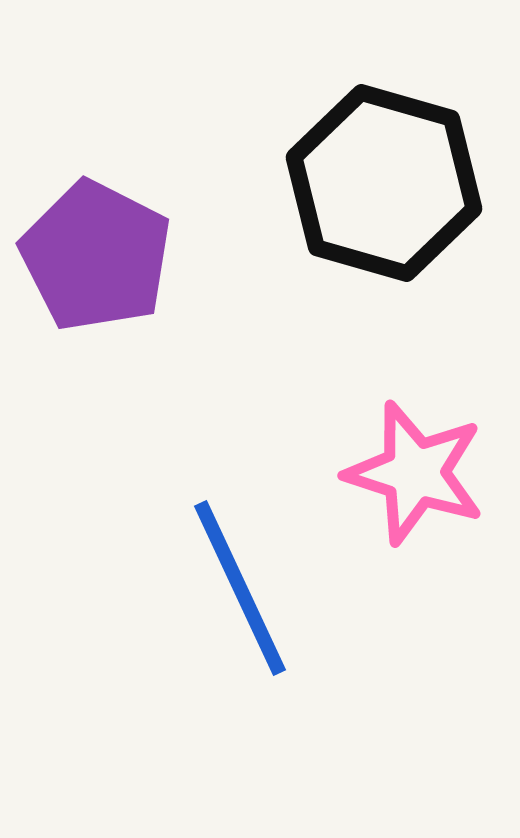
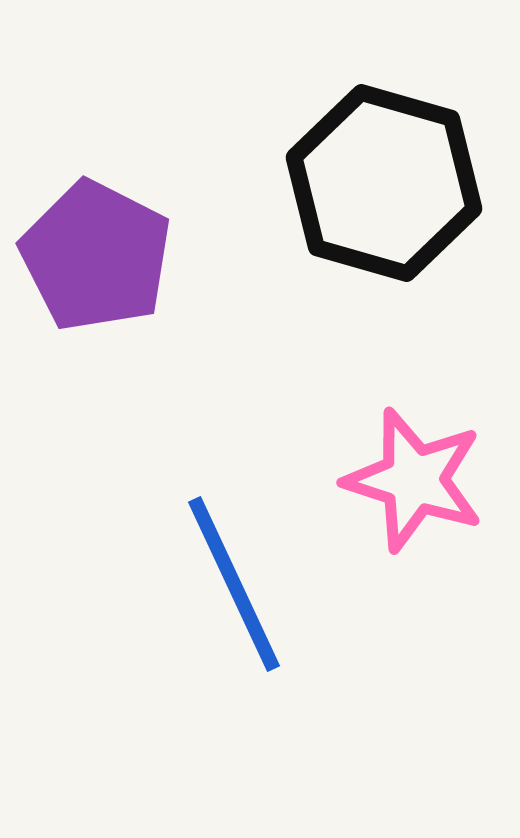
pink star: moved 1 px left, 7 px down
blue line: moved 6 px left, 4 px up
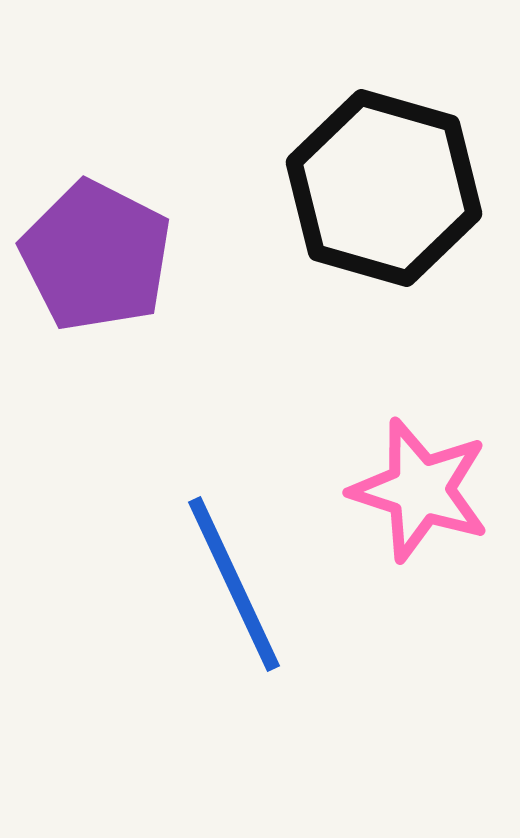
black hexagon: moved 5 px down
pink star: moved 6 px right, 10 px down
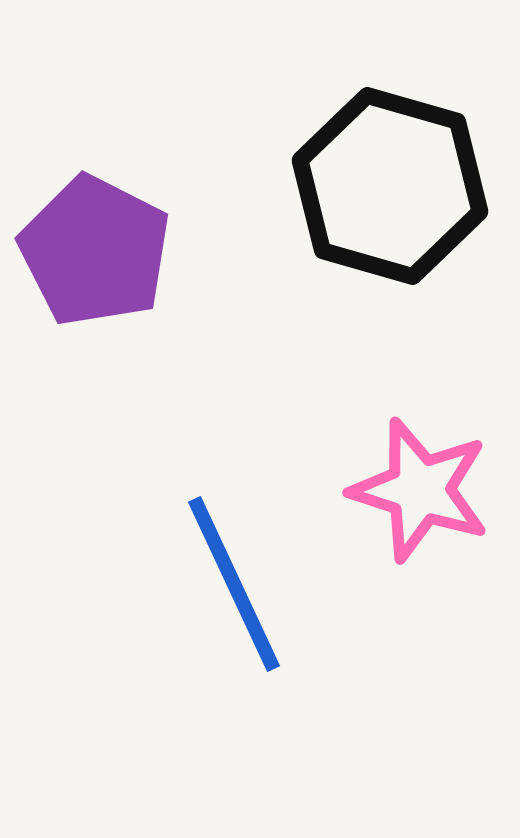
black hexagon: moved 6 px right, 2 px up
purple pentagon: moved 1 px left, 5 px up
